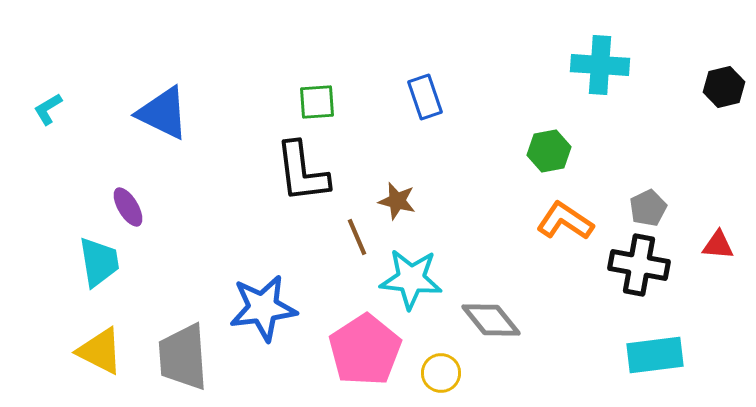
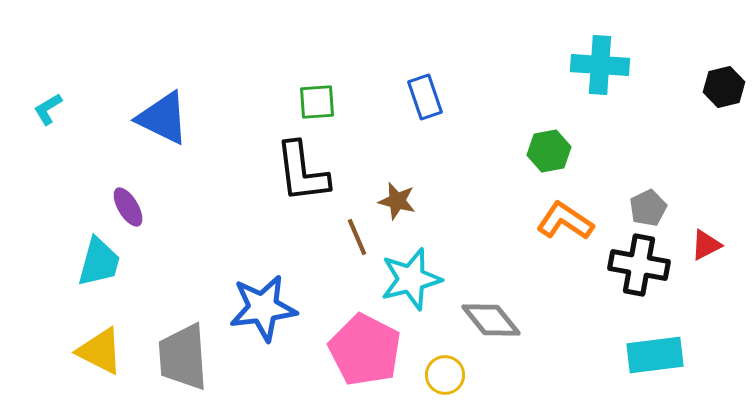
blue triangle: moved 5 px down
red triangle: moved 12 px left; rotated 32 degrees counterclockwise
cyan trapezoid: rotated 24 degrees clockwise
cyan star: rotated 20 degrees counterclockwise
pink pentagon: rotated 12 degrees counterclockwise
yellow circle: moved 4 px right, 2 px down
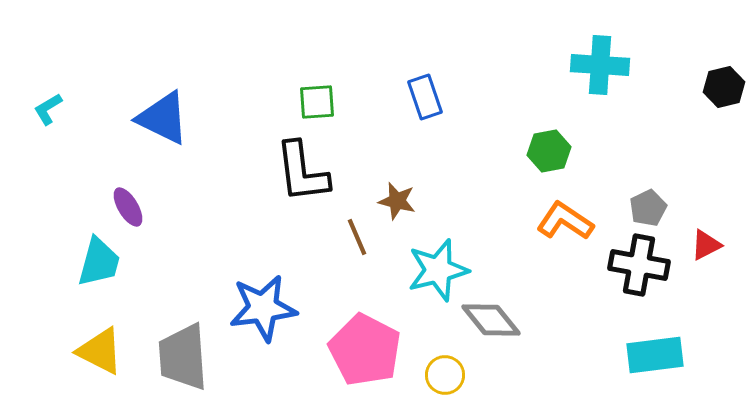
cyan star: moved 27 px right, 9 px up
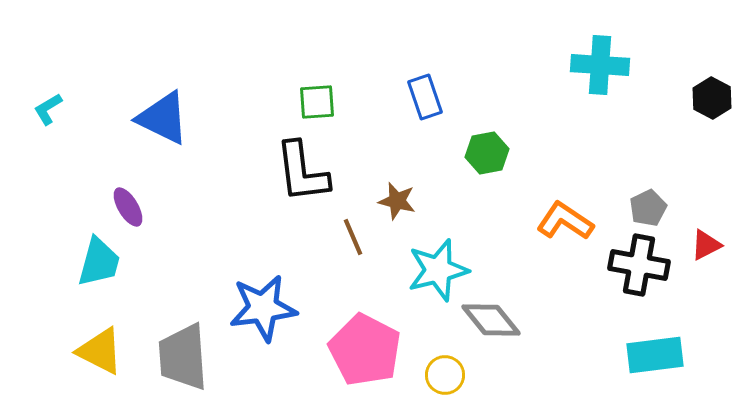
black hexagon: moved 12 px left, 11 px down; rotated 18 degrees counterclockwise
green hexagon: moved 62 px left, 2 px down
brown line: moved 4 px left
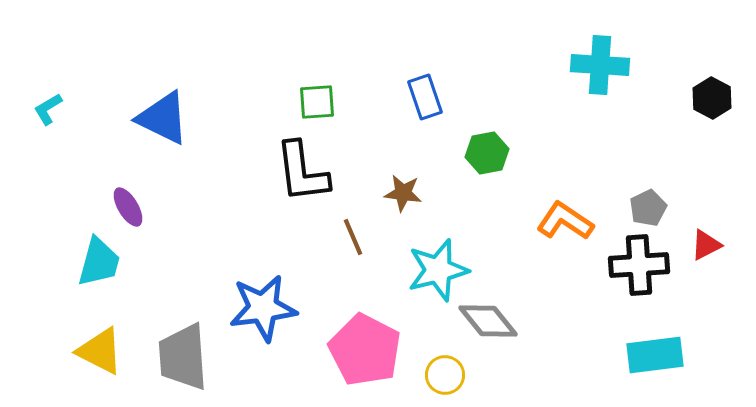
brown star: moved 6 px right, 8 px up; rotated 6 degrees counterclockwise
black cross: rotated 14 degrees counterclockwise
gray diamond: moved 3 px left, 1 px down
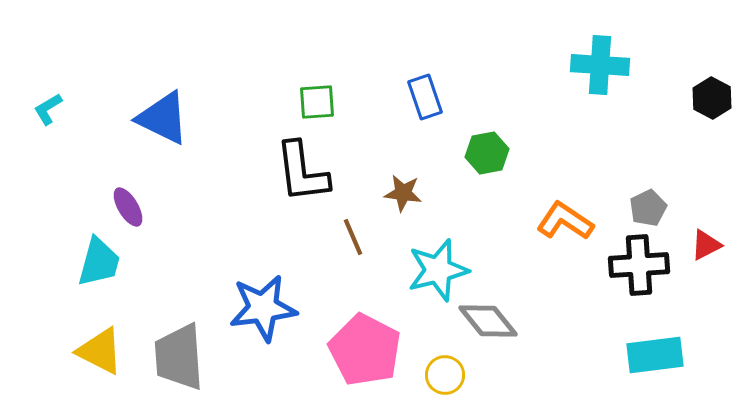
gray trapezoid: moved 4 px left
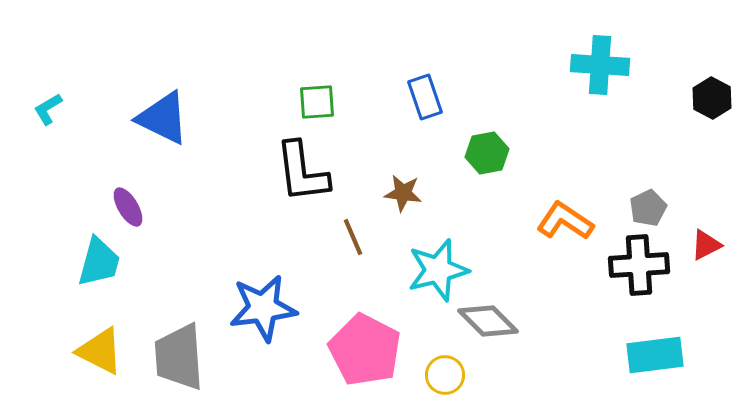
gray diamond: rotated 6 degrees counterclockwise
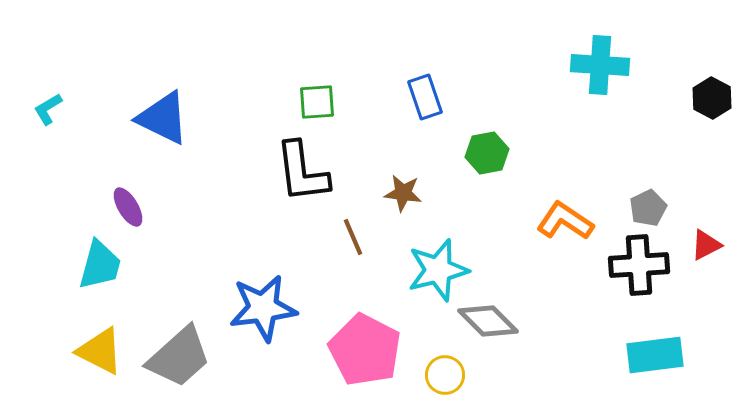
cyan trapezoid: moved 1 px right, 3 px down
gray trapezoid: rotated 128 degrees counterclockwise
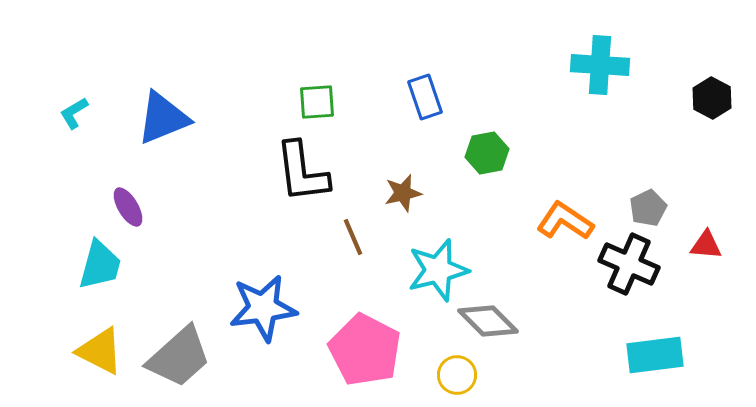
cyan L-shape: moved 26 px right, 4 px down
blue triangle: rotated 48 degrees counterclockwise
brown star: rotated 21 degrees counterclockwise
red triangle: rotated 32 degrees clockwise
black cross: moved 10 px left, 1 px up; rotated 28 degrees clockwise
yellow circle: moved 12 px right
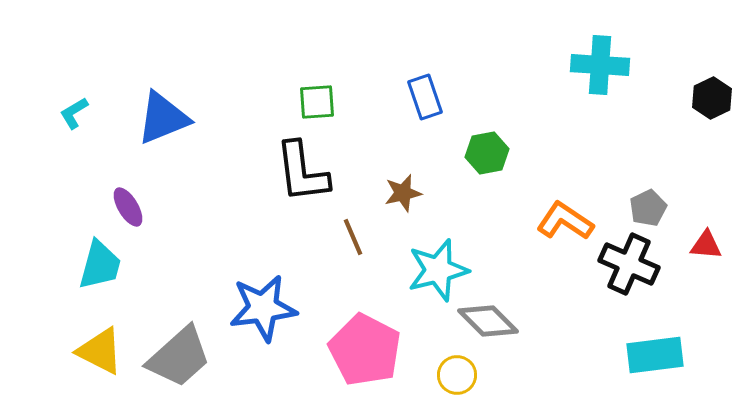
black hexagon: rotated 6 degrees clockwise
